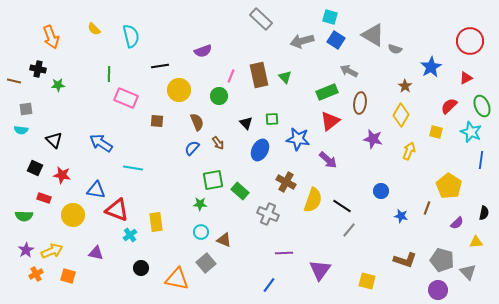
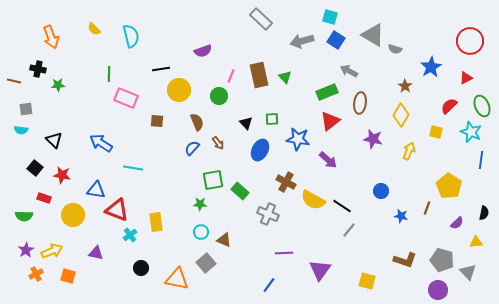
black line at (160, 66): moved 1 px right, 3 px down
black square at (35, 168): rotated 14 degrees clockwise
yellow semicircle at (313, 200): rotated 100 degrees clockwise
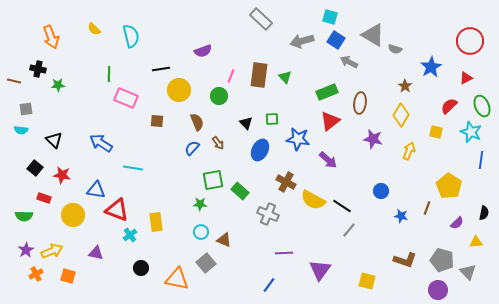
gray arrow at (349, 71): moved 9 px up
brown rectangle at (259, 75): rotated 20 degrees clockwise
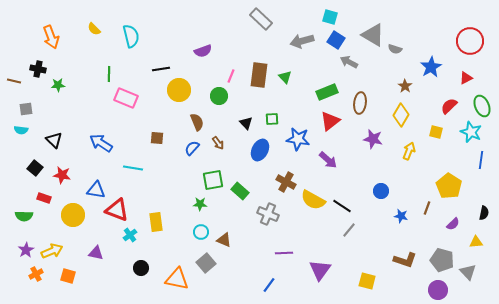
brown square at (157, 121): moved 17 px down
purple semicircle at (457, 223): moved 4 px left, 1 px down
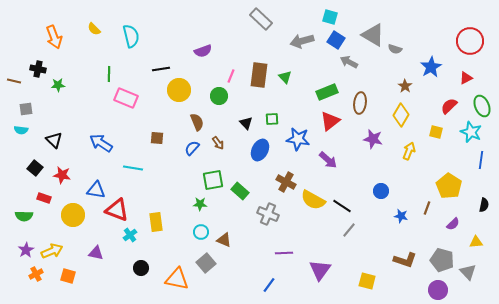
orange arrow at (51, 37): moved 3 px right
black semicircle at (484, 213): moved 8 px up
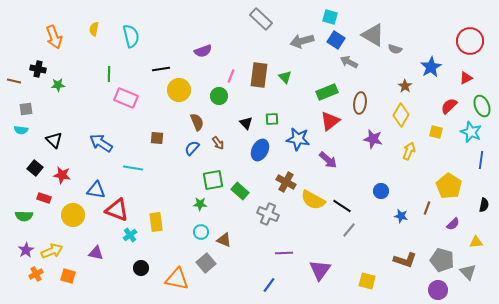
yellow semicircle at (94, 29): rotated 56 degrees clockwise
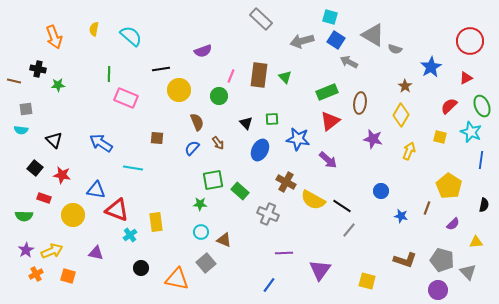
cyan semicircle at (131, 36): rotated 35 degrees counterclockwise
yellow square at (436, 132): moved 4 px right, 5 px down
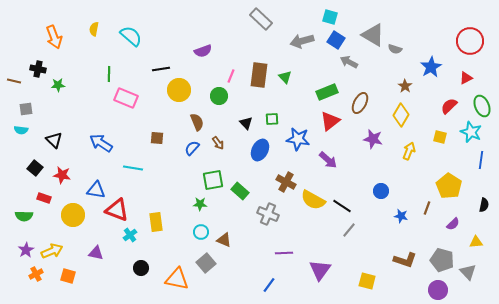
brown ellipse at (360, 103): rotated 20 degrees clockwise
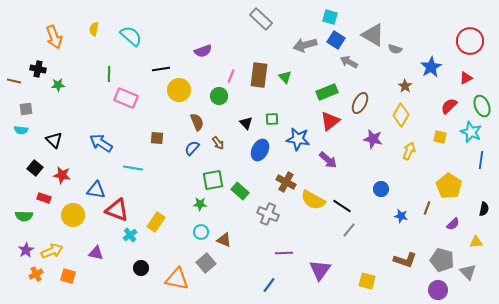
gray arrow at (302, 41): moved 3 px right, 4 px down
blue circle at (381, 191): moved 2 px up
black semicircle at (484, 205): moved 4 px down
yellow rectangle at (156, 222): rotated 42 degrees clockwise
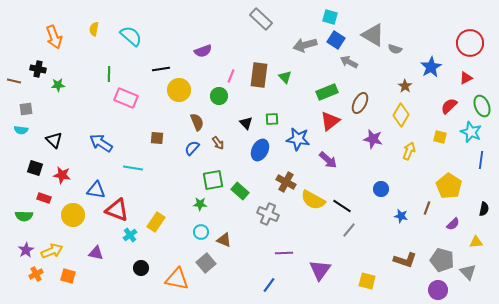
red circle at (470, 41): moved 2 px down
black square at (35, 168): rotated 21 degrees counterclockwise
